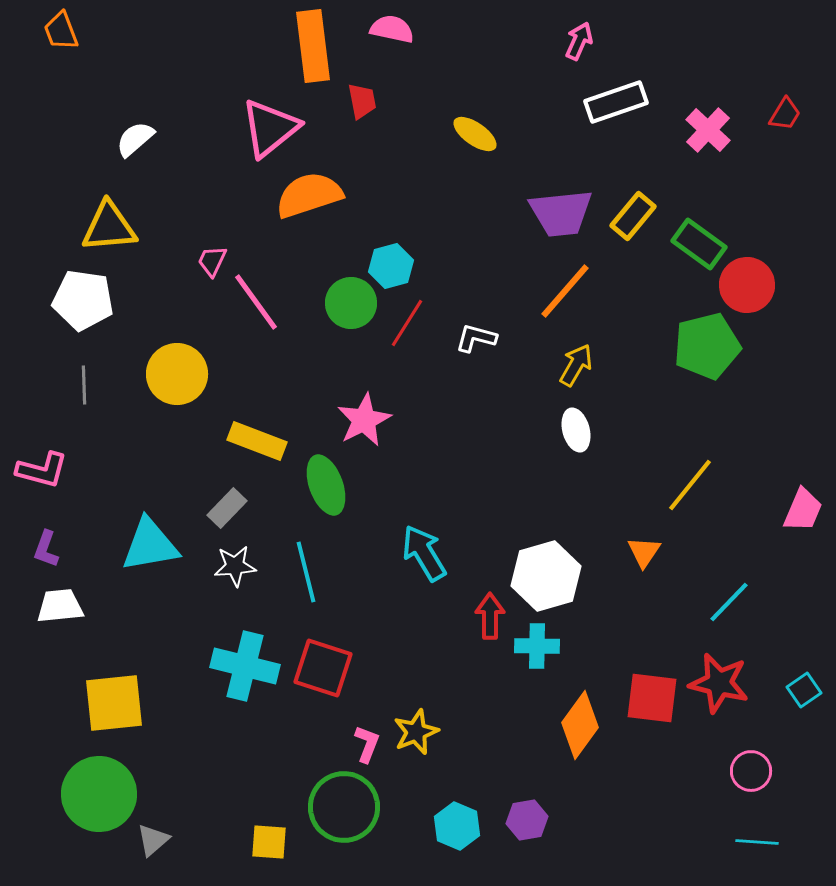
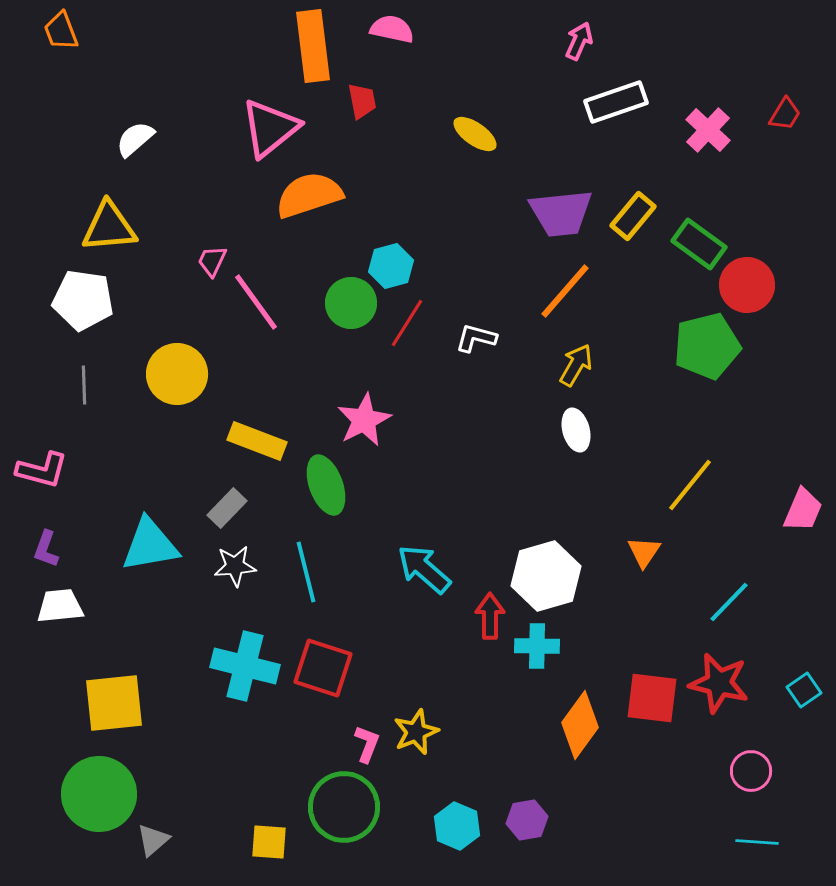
cyan arrow at (424, 553): moved 16 px down; rotated 18 degrees counterclockwise
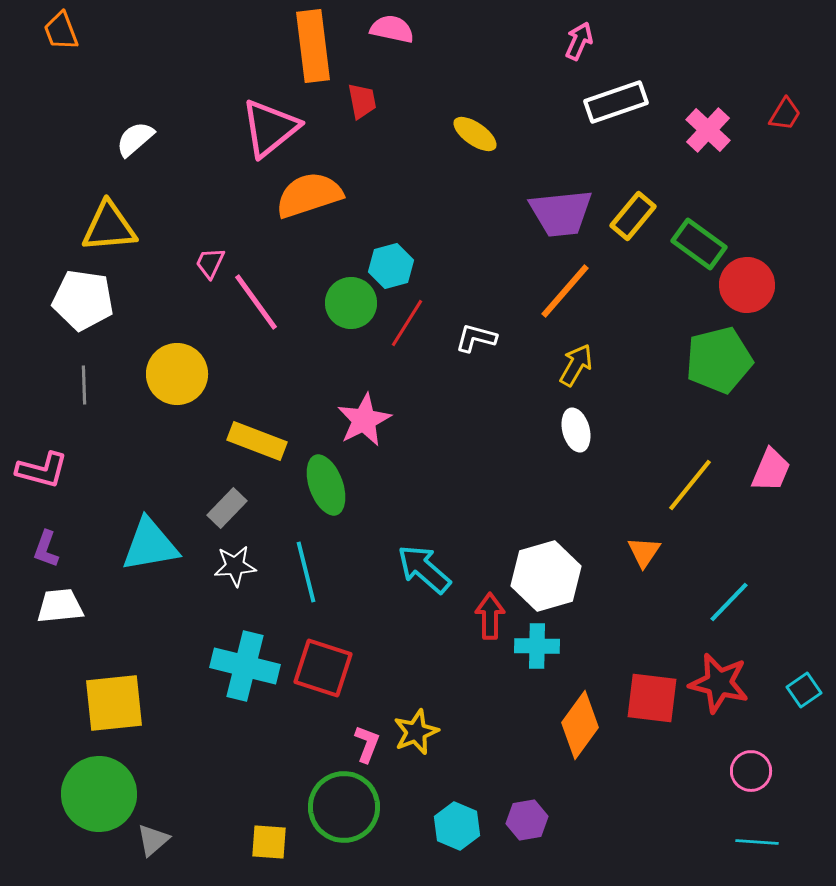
pink trapezoid at (212, 261): moved 2 px left, 2 px down
green pentagon at (707, 346): moved 12 px right, 14 px down
pink trapezoid at (803, 510): moved 32 px left, 40 px up
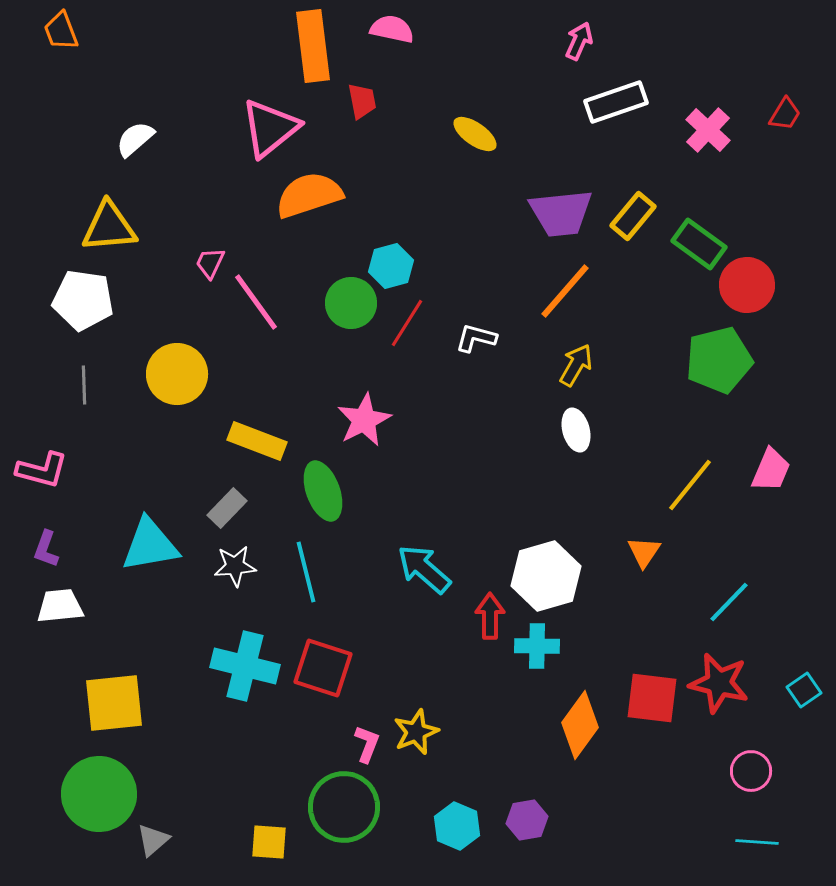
green ellipse at (326, 485): moved 3 px left, 6 px down
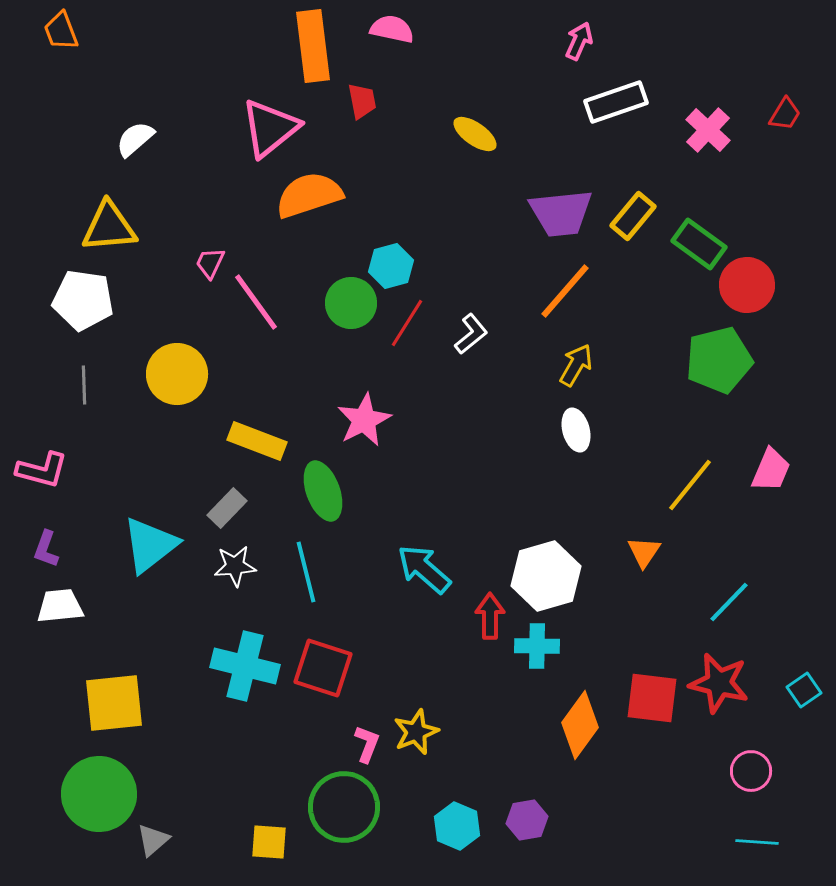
white L-shape at (476, 338): moved 5 px left, 4 px up; rotated 126 degrees clockwise
cyan triangle at (150, 545): rotated 28 degrees counterclockwise
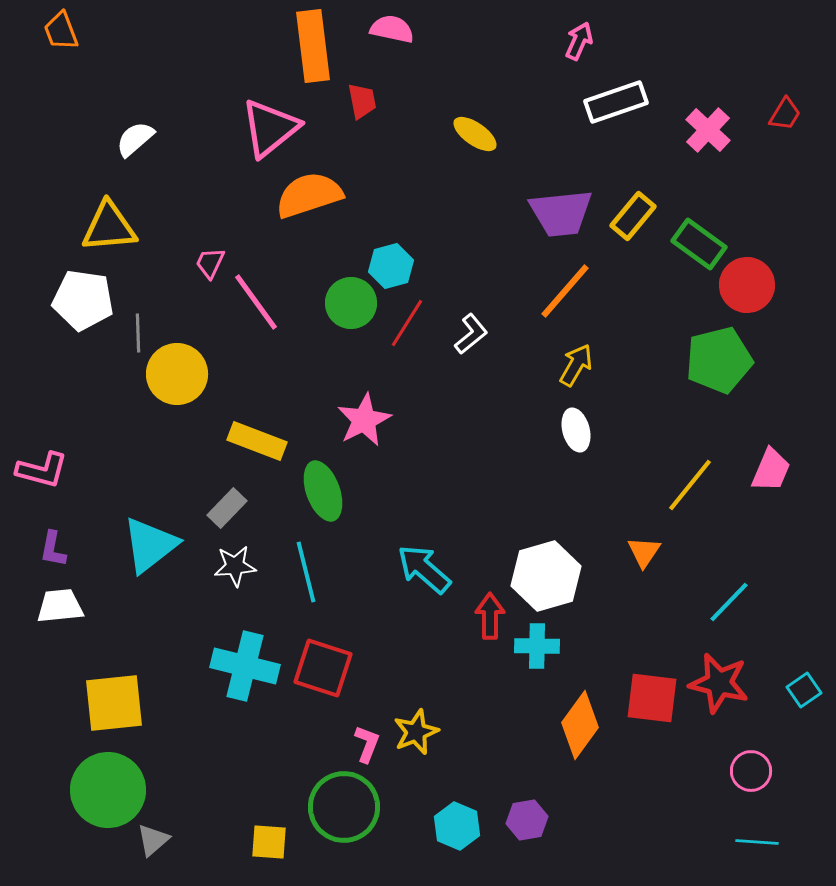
gray line at (84, 385): moved 54 px right, 52 px up
purple L-shape at (46, 549): moved 7 px right; rotated 9 degrees counterclockwise
green circle at (99, 794): moved 9 px right, 4 px up
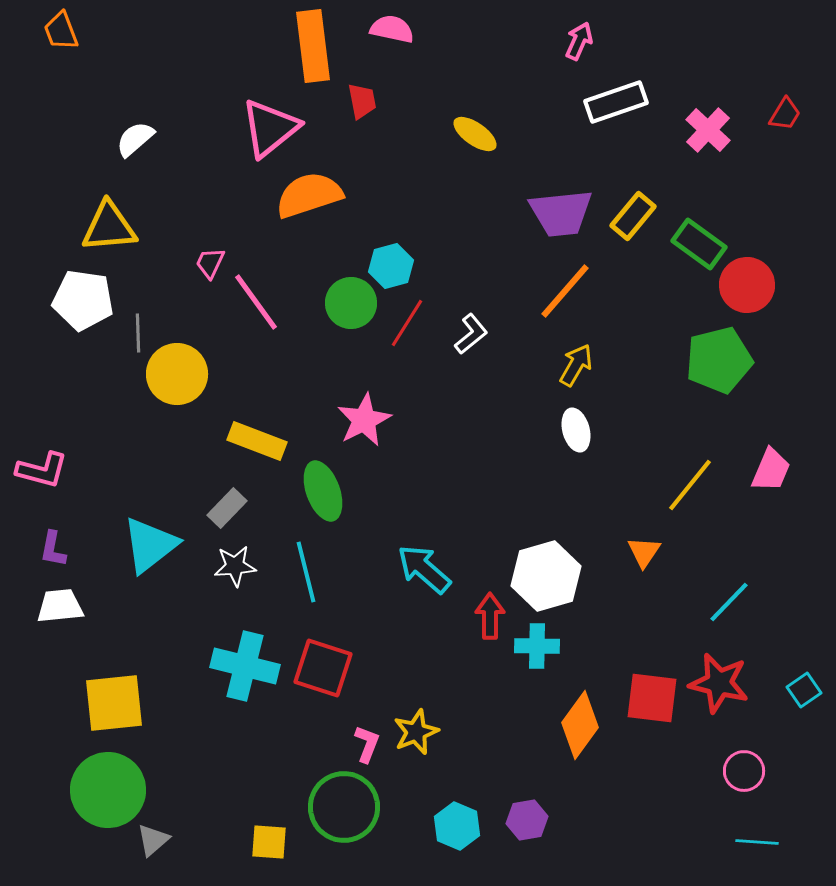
pink circle at (751, 771): moved 7 px left
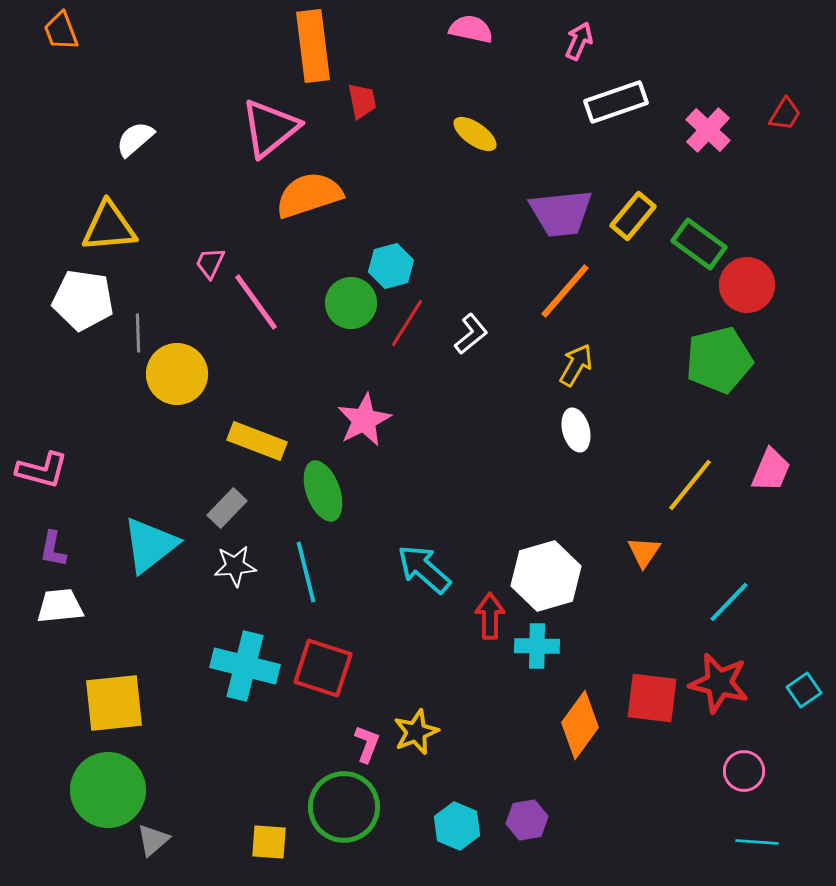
pink semicircle at (392, 29): moved 79 px right
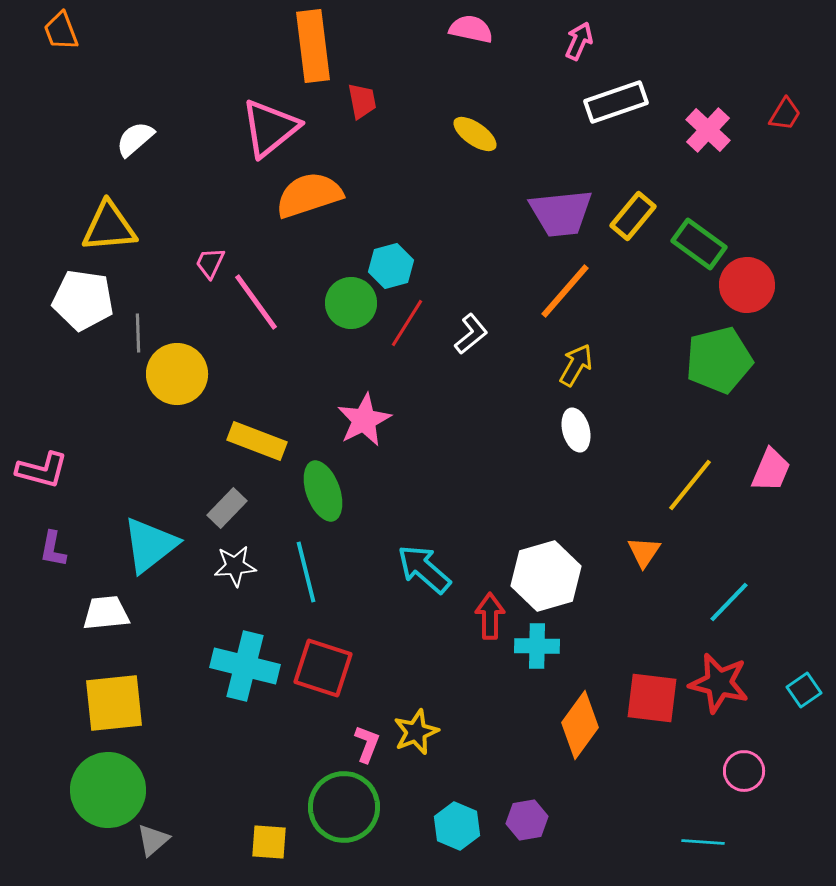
white trapezoid at (60, 606): moved 46 px right, 7 px down
cyan line at (757, 842): moved 54 px left
